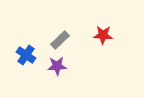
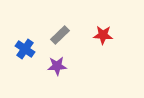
gray rectangle: moved 5 px up
blue cross: moved 1 px left, 6 px up
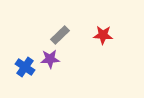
blue cross: moved 18 px down
purple star: moved 7 px left, 7 px up
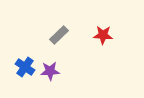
gray rectangle: moved 1 px left
purple star: moved 12 px down
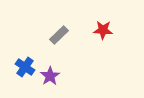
red star: moved 5 px up
purple star: moved 5 px down; rotated 30 degrees counterclockwise
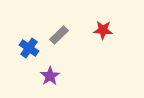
blue cross: moved 4 px right, 19 px up
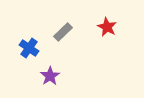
red star: moved 4 px right, 3 px up; rotated 24 degrees clockwise
gray rectangle: moved 4 px right, 3 px up
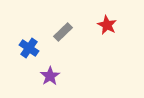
red star: moved 2 px up
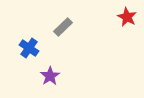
red star: moved 20 px right, 8 px up
gray rectangle: moved 5 px up
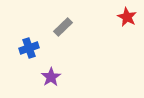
blue cross: rotated 36 degrees clockwise
purple star: moved 1 px right, 1 px down
